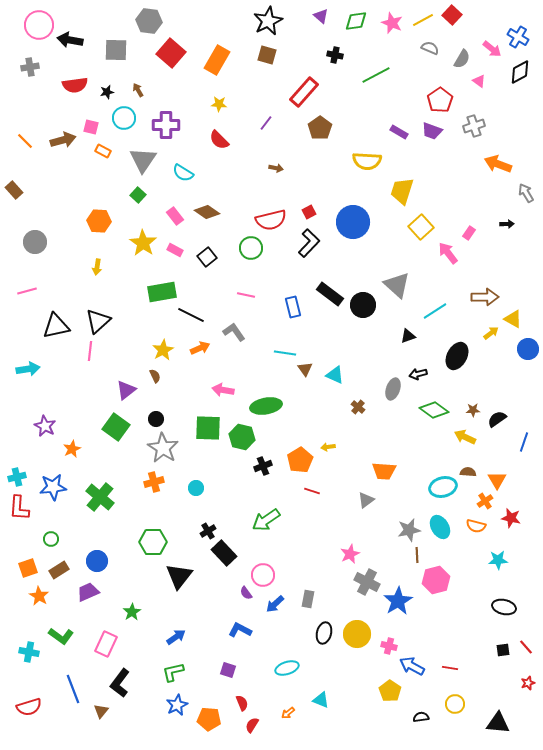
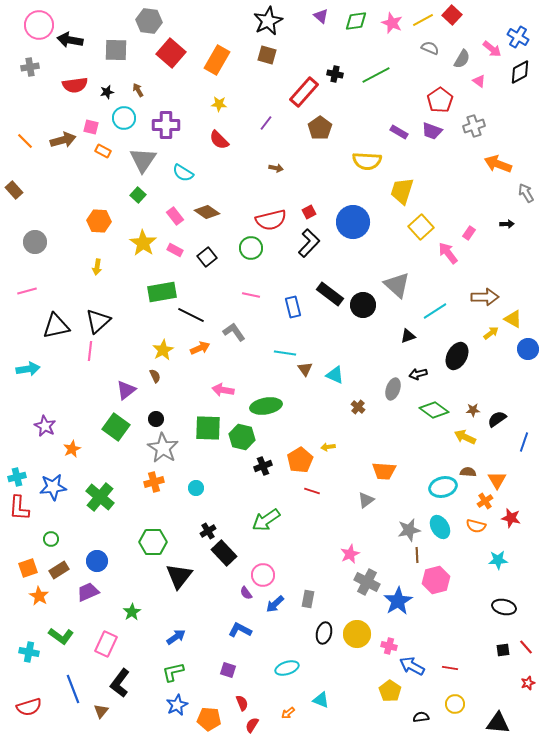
black cross at (335, 55): moved 19 px down
pink line at (246, 295): moved 5 px right
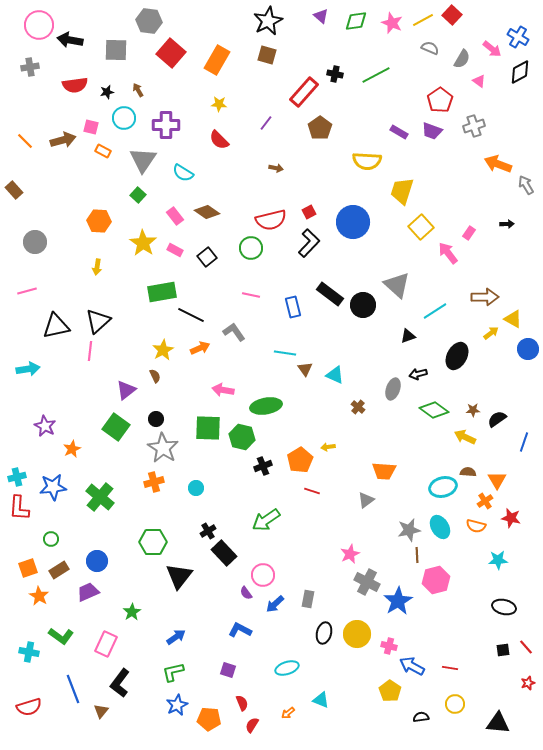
gray arrow at (526, 193): moved 8 px up
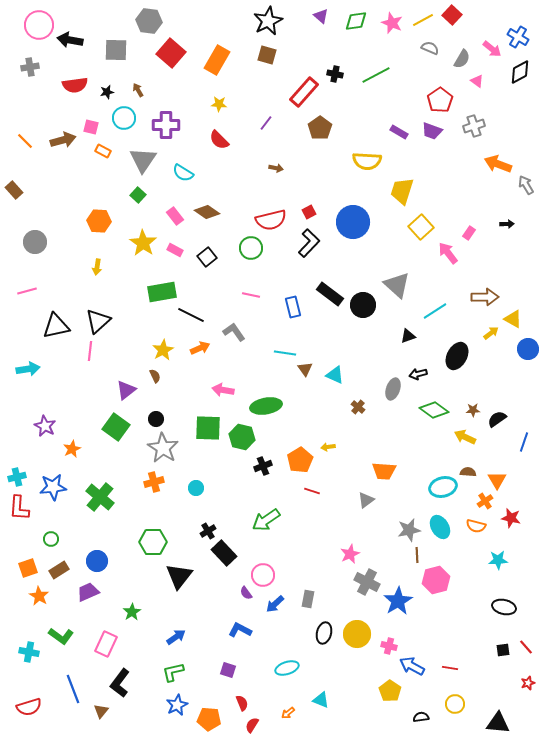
pink triangle at (479, 81): moved 2 px left
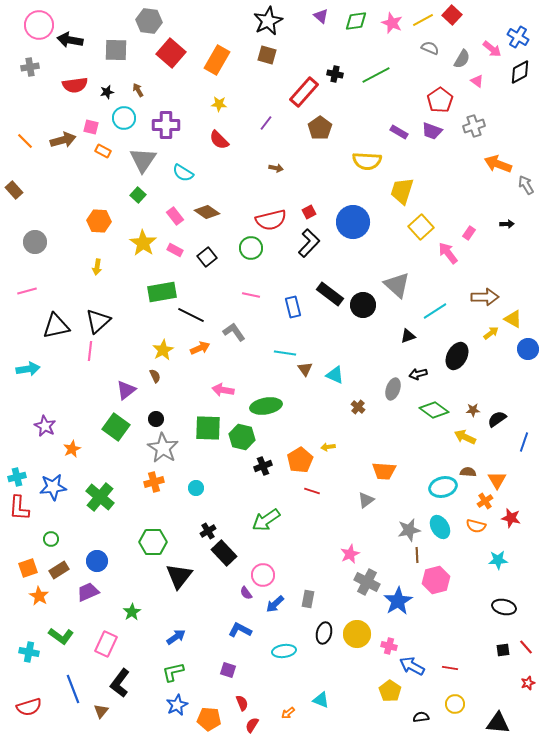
cyan ellipse at (287, 668): moved 3 px left, 17 px up; rotated 10 degrees clockwise
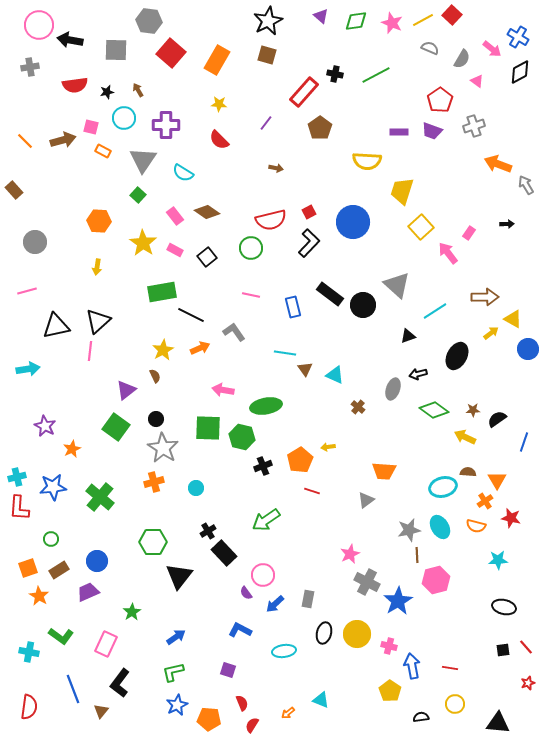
purple rectangle at (399, 132): rotated 30 degrees counterclockwise
blue arrow at (412, 666): rotated 50 degrees clockwise
red semicircle at (29, 707): rotated 65 degrees counterclockwise
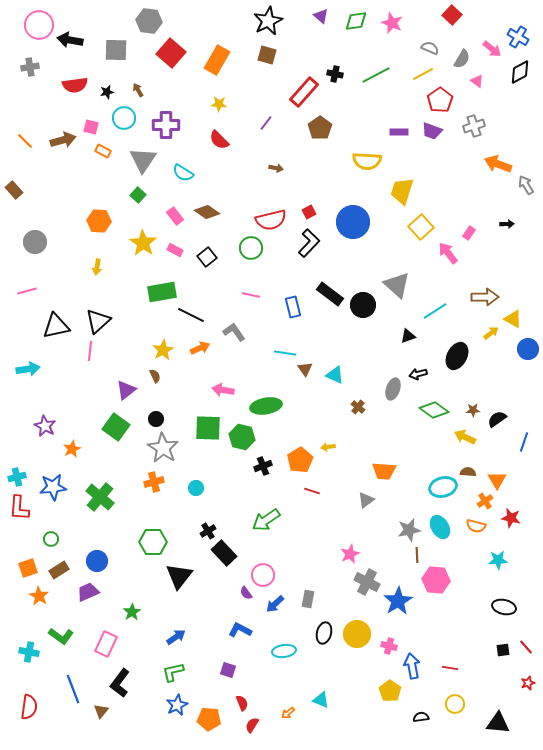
yellow line at (423, 20): moved 54 px down
pink hexagon at (436, 580): rotated 20 degrees clockwise
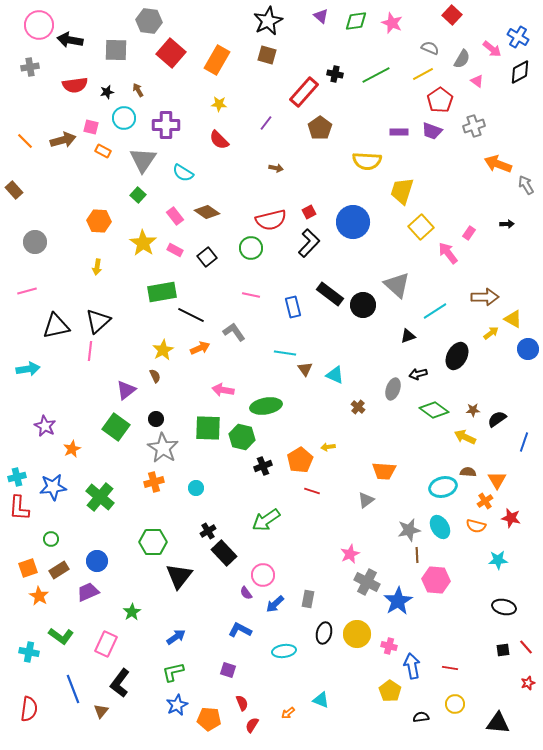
red semicircle at (29, 707): moved 2 px down
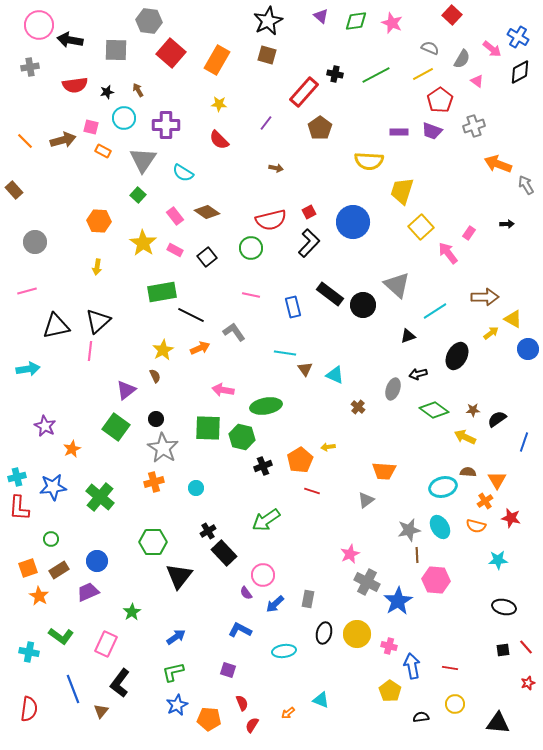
yellow semicircle at (367, 161): moved 2 px right
